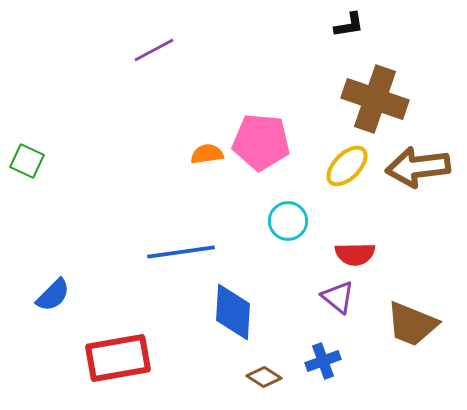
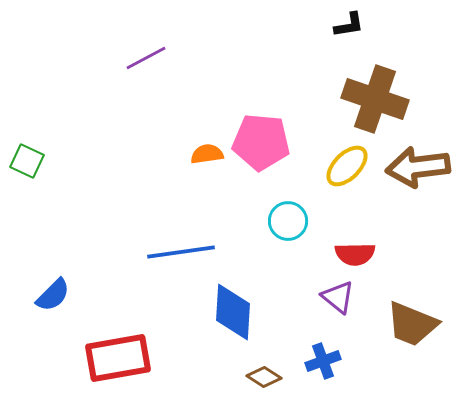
purple line: moved 8 px left, 8 px down
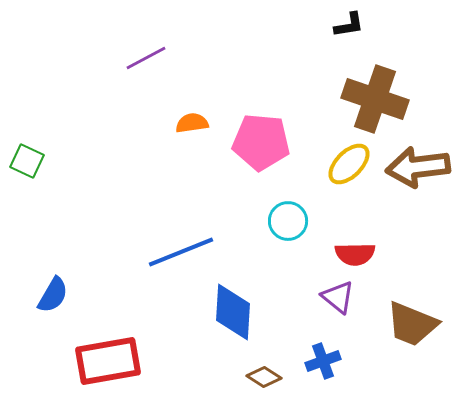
orange semicircle: moved 15 px left, 31 px up
yellow ellipse: moved 2 px right, 2 px up
blue line: rotated 14 degrees counterclockwise
blue semicircle: rotated 15 degrees counterclockwise
red rectangle: moved 10 px left, 3 px down
